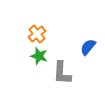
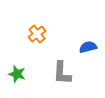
blue semicircle: rotated 36 degrees clockwise
green star: moved 22 px left, 18 px down
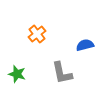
blue semicircle: moved 3 px left, 2 px up
gray L-shape: rotated 15 degrees counterclockwise
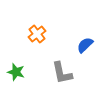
blue semicircle: rotated 30 degrees counterclockwise
green star: moved 1 px left, 2 px up
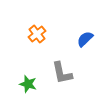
blue semicircle: moved 6 px up
green star: moved 12 px right, 12 px down
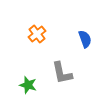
blue semicircle: rotated 114 degrees clockwise
green star: moved 1 px down
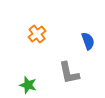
blue semicircle: moved 3 px right, 2 px down
gray L-shape: moved 7 px right
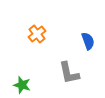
green star: moved 6 px left
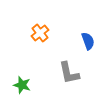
orange cross: moved 3 px right, 1 px up
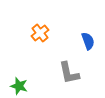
green star: moved 3 px left, 1 px down
